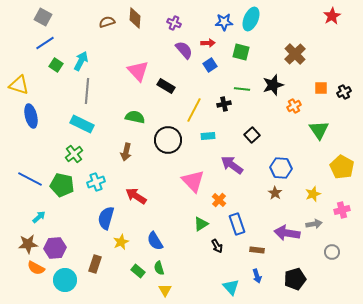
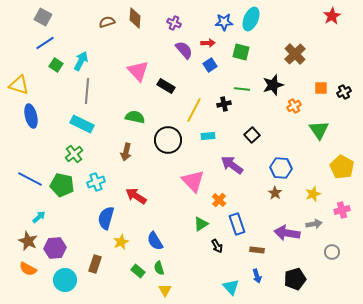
brown star at (28, 244): moved 3 px up; rotated 30 degrees clockwise
orange semicircle at (36, 268): moved 8 px left, 1 px down
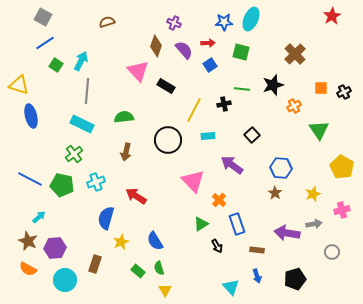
brown diamond at (135, 18): moved 21 px right, 28 px down; rotated 15 degrees clockwise
green semicircle at (135, 117): moved 11 px left; rotated 18 degrees counterclockwise
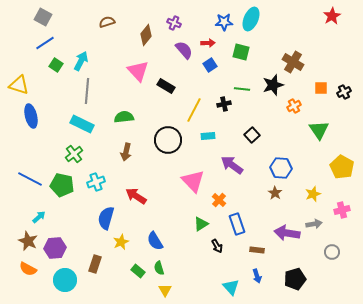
brown diamond at (156, 46): moved 10 px left, 11 px up; rotated 20 degrees clockwise
brown cross at (295, 54): moved 2 px left, 8 px down; rotated 15 degrees counterclockwise
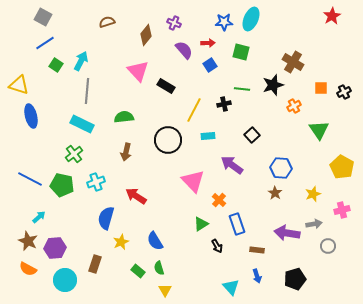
gray circle at (332, 252): moved 4 px left, 6 px up
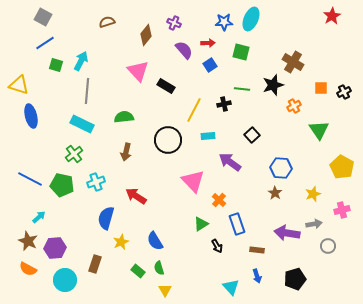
green square at (56, 65): rotated 16 degrees counterclockwise
purple arrow at (232, 165): moved 2 px left, 3 px up
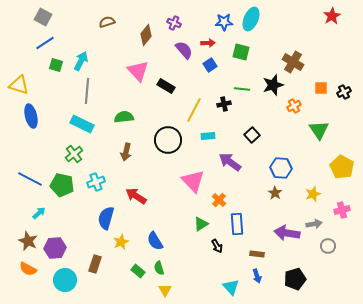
cyan arrow at (39, 217): moved 4 px up
blue rectangle at (237, 224): rotated 15 degrees clockwise
brown rectangle at (257, 250): moved 4 px down
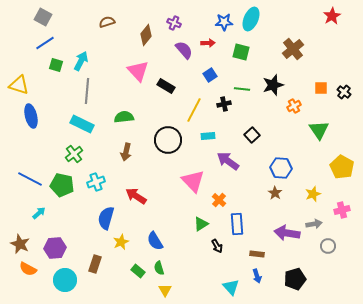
brown cross at (293, 62): moved 13 px up; rotated 20 degrees clockwise
blue square at (210, 65): moved 10 px down
black cross at (344, 92): rotated 24 degrees counterclockwise
purple arrow at (230, 162): moved 2 px left, 1 px up
brown star at (28, 241): moved 8 px left, 3 px down
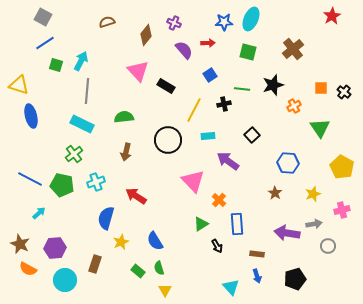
green square at (241, 52): moved 7 px right
green triangle at (319, 130): moved 1 px right, 2 px up
blue hexagon at (281, 168): moved 7 px right, 5 px up
